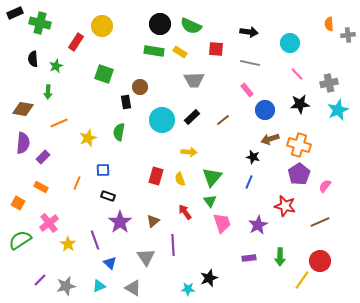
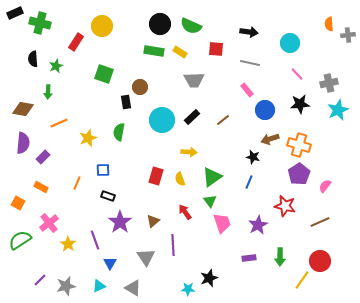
green triangle at (212, 177): rotated 15 degrees clockwise
blue triangle at (110, 263): rotated 16 degrees clockwise
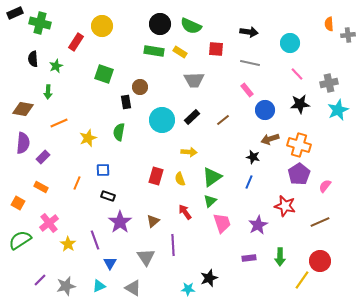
green triangle at (210, 201): rotated 24 degrees clockwise
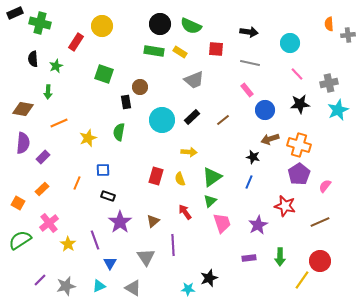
gray trapezoid at (194, 80): rotated 20 degrees counterclockwise
orange rectangle at (41, 187): moved 1 px right, 2 px down; rotated 72 degrees counterclockwise
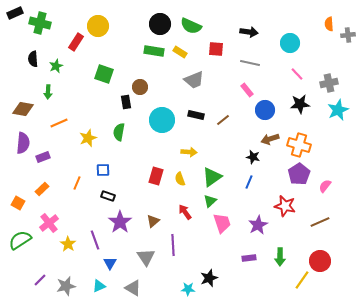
yellow circle at (102, 26): moved 4 px left
black rectangle at (192, 117): moved 4 px right, 2 px up; rotated 56 degrees clockwise
purple rectangle at (43, 157): rotated 24 degrees clockwise
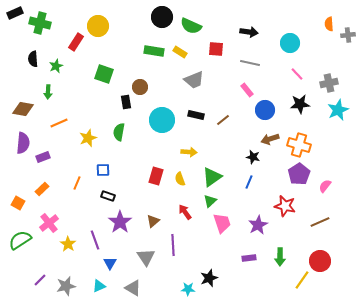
black circle at (160, 24): moved 2 px right, 7 px up
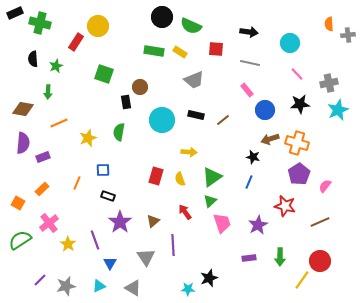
orange cross at (299, 145): moved 2 px left, 2 px up
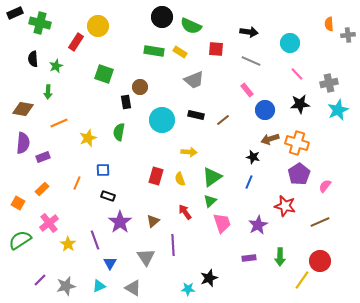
gray line at (250, 63): moved 1 px right, 2 px up; rotated 12 degrees clockwise
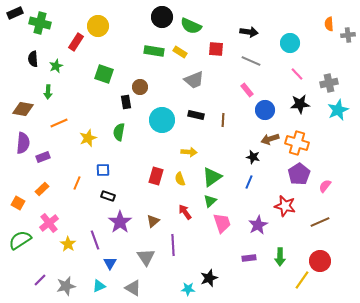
brown line at (223, 120): rotated 48 degrees counterclockwise
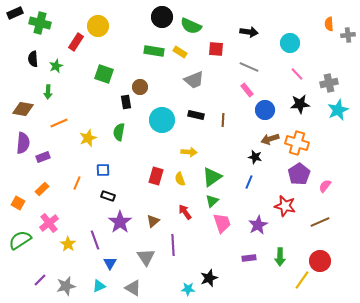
gray line at (251, 61): moved 2 px left, 6 px down
black star at (253, 157): moved 2 px right
green triangle at (210, 201): moved 2 px right
